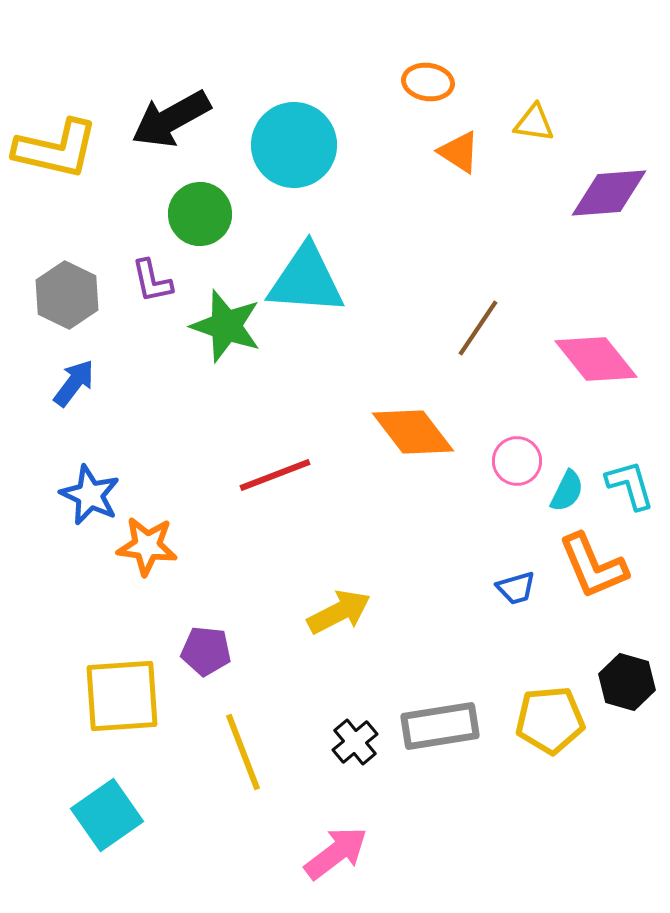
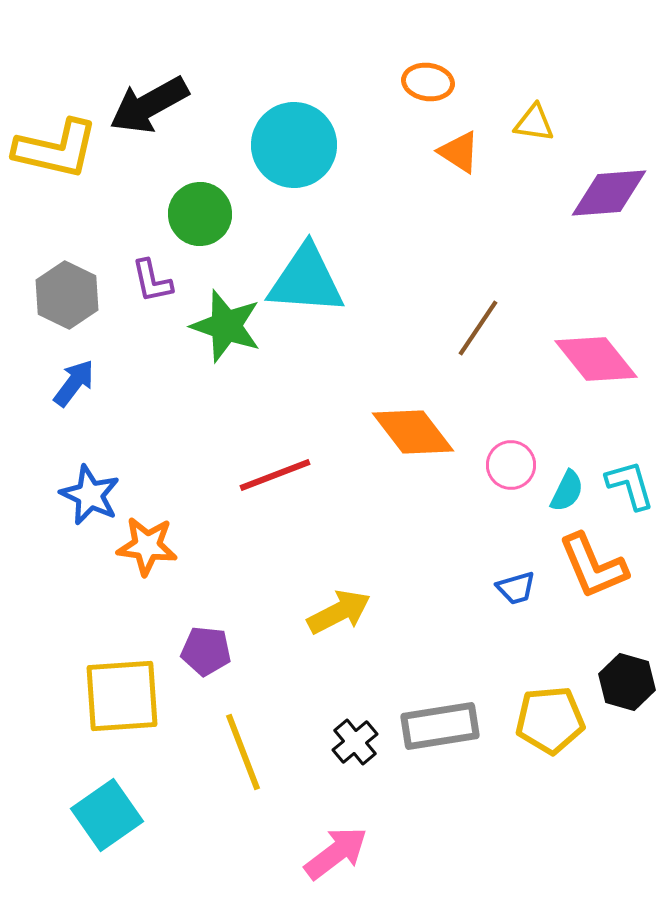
black arrow: moved 22 px left, 14 px up
pink circle: moved 6 px left, 4 px down
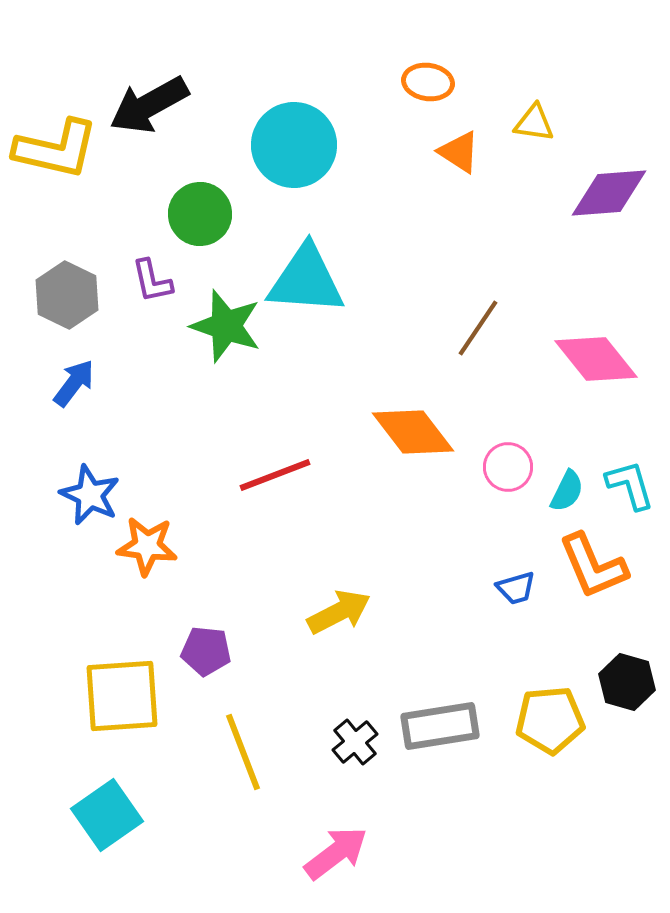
pink circle: moved 3 px left, 2 px down
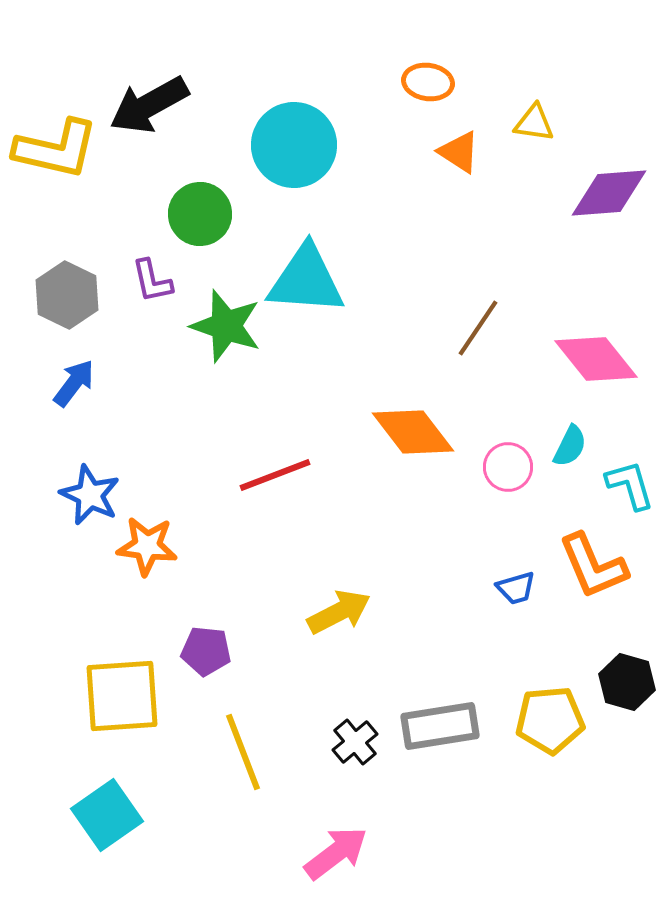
cyan semicircle: moved 3 px right, 45 px up
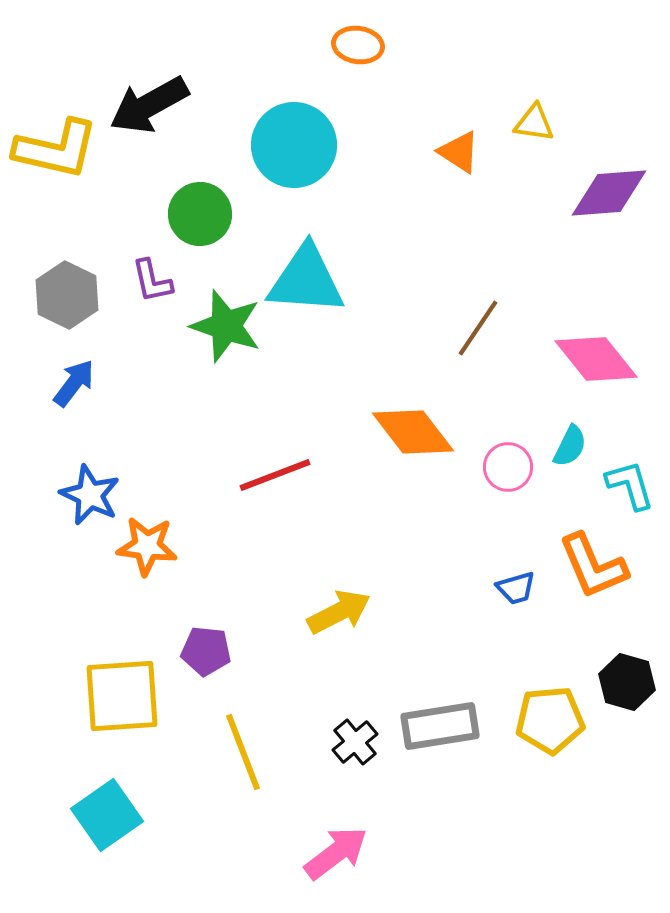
orange ellipse: moved 70 px left, 37 px up
